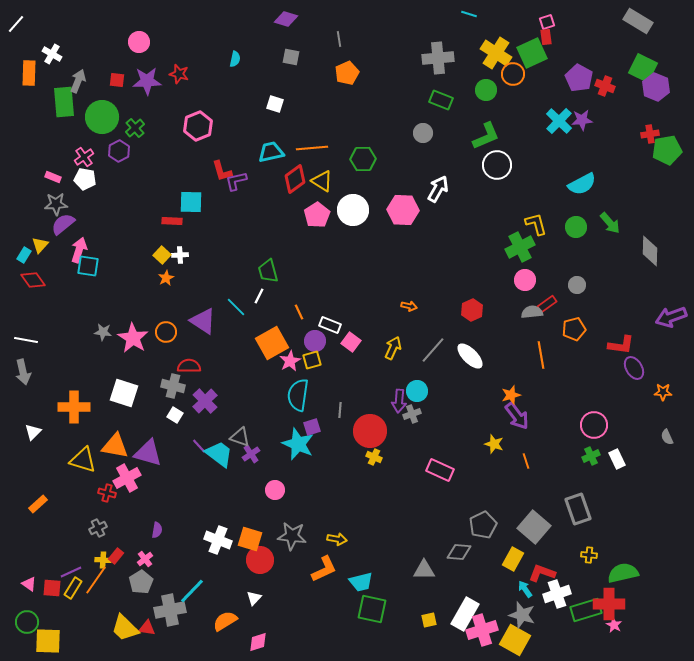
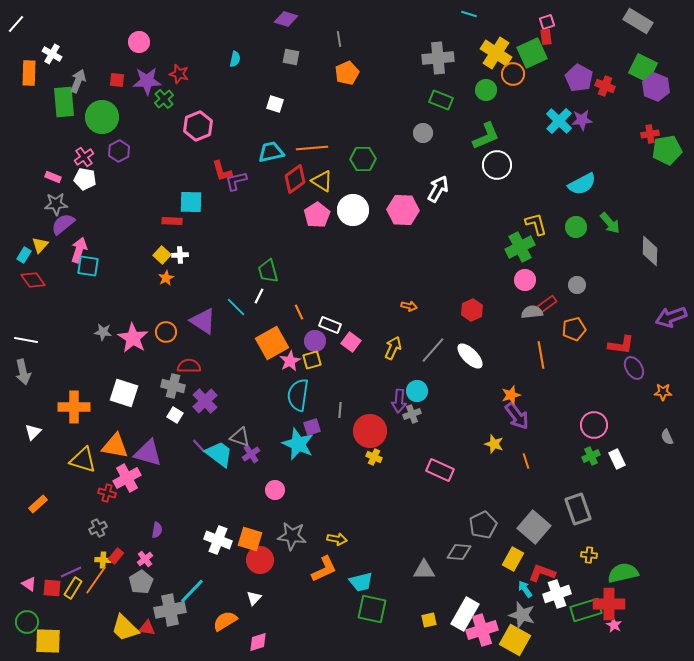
green cross at (135, 128): moved 29 px right, 29 px up
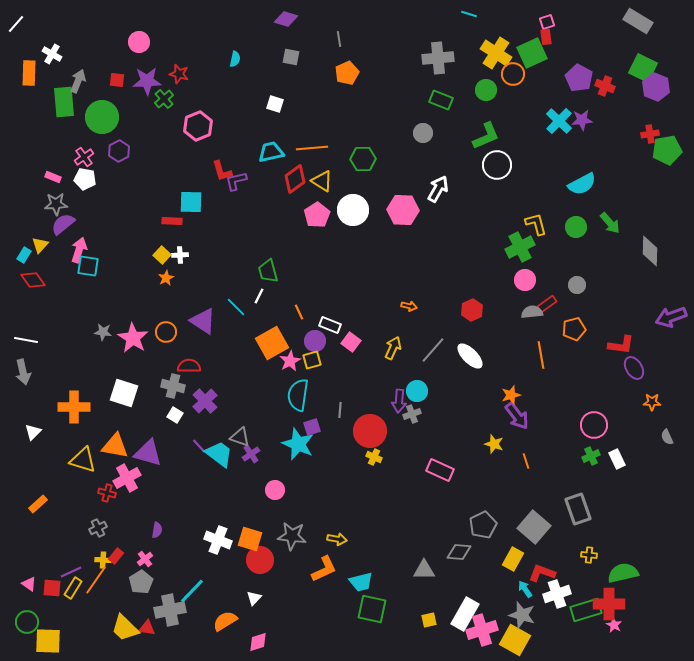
orange star at (663, 392): moved 11 px left, 10 px down
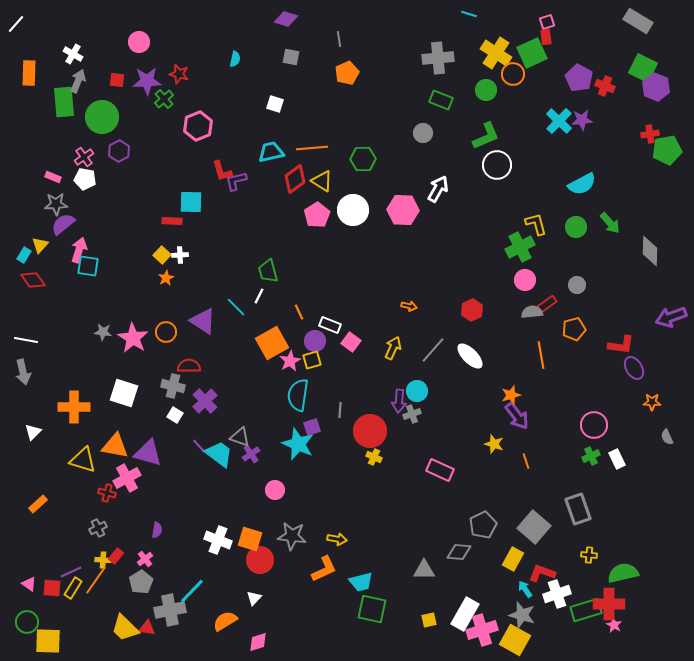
white cross at (52, 54): moved 21 px right
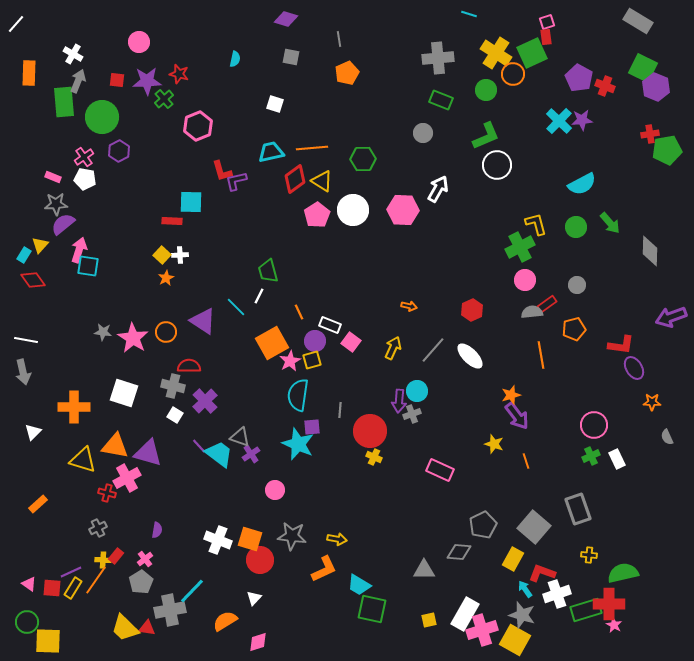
purple square at (312, 427): rotated 12 degrees clockwise
cyan trapezoid at (361, 582): moved 2 px left, 3 px down; rotated 45 degrees clockwise
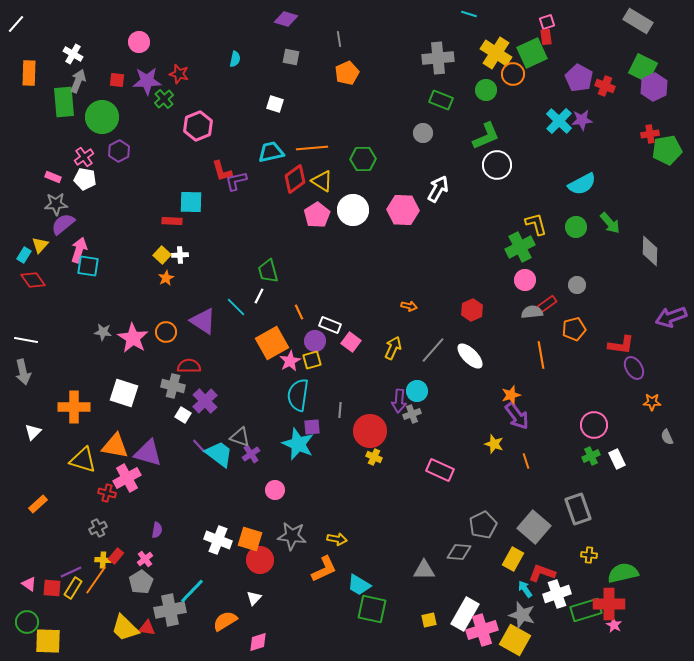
purple hexagon at (656, 87): moved 2 px left; rotated 12 degrees clockwise
white square at (175, 415): moved 8 px right
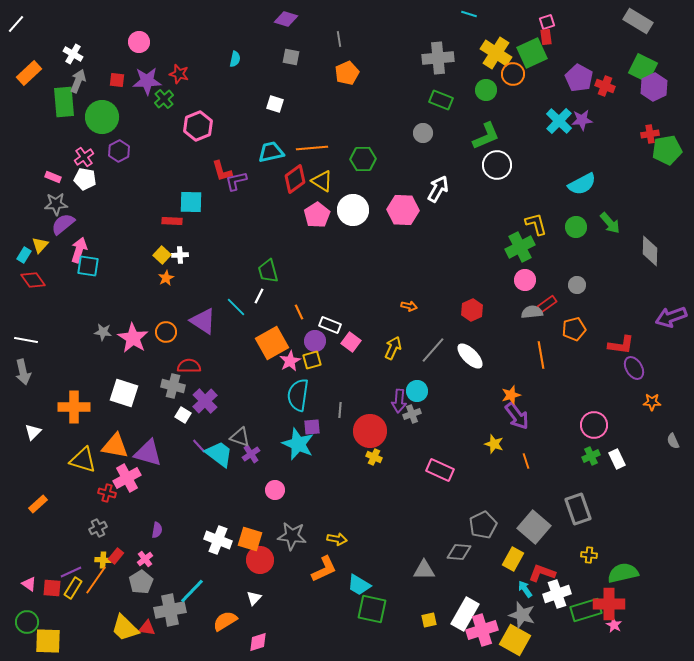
orange rectangle at (29, 73): rotated 45 degrees clockwise
gray semicircle at (667, 437): moved 6 px right, 4 px down
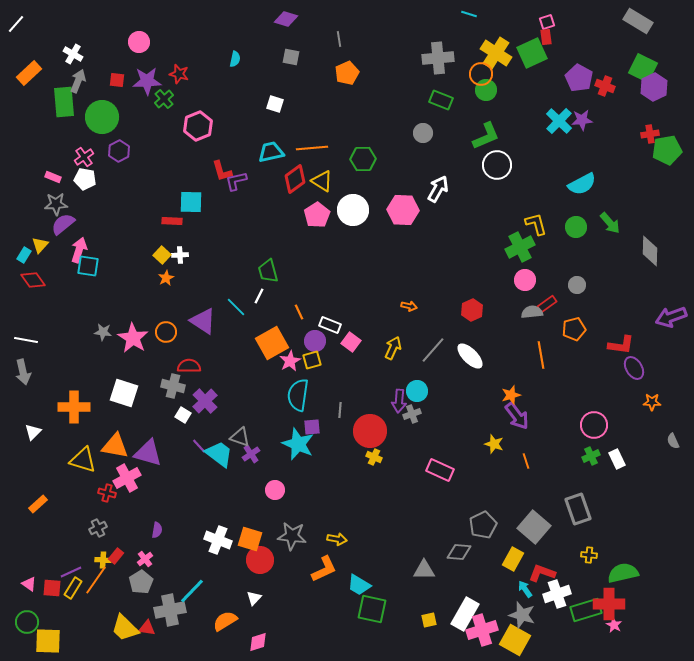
orange circle at (513, 74): moved 32 px left
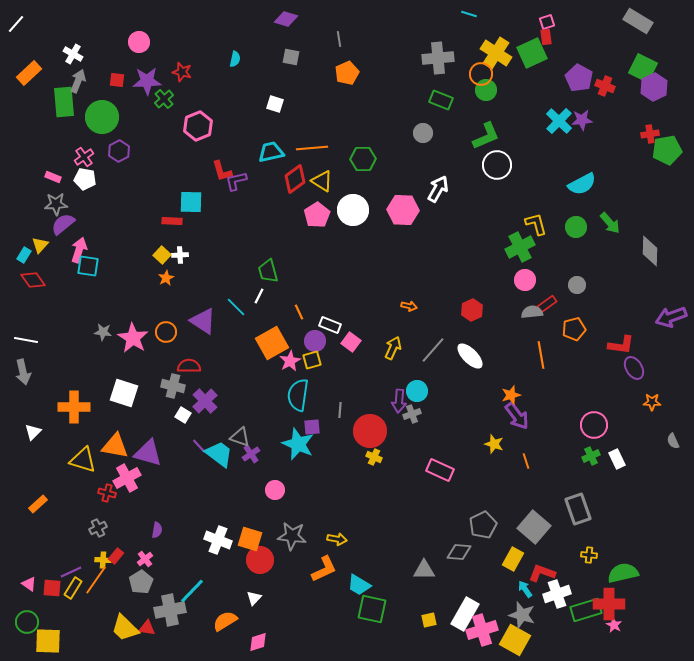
red star at (179, 74): moved 3 px right, 2 px up
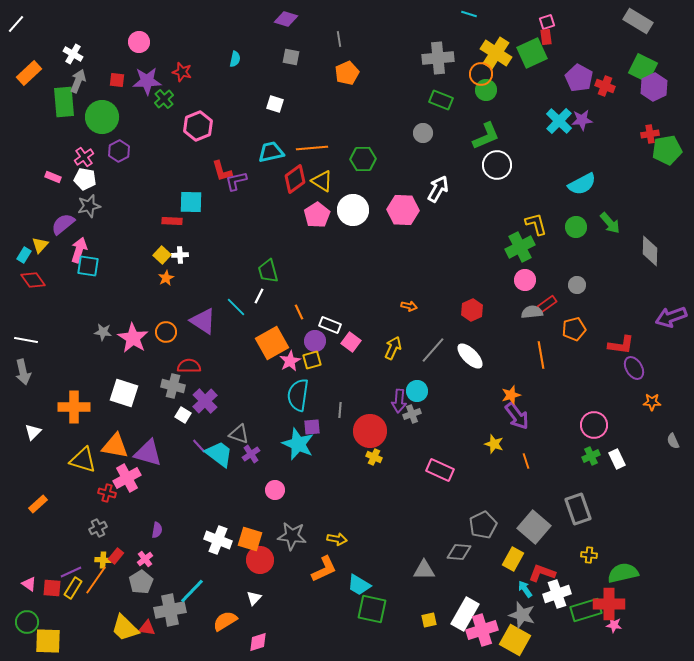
gray star at (56, 204): moved 33 px right, 2 px down; rotated 10 degrees counterclockwise
gray triangle at (240, 437): moved 1 px left, 3 px up
pink star at (614, 625): rotated 21 degrees counterclockwise
